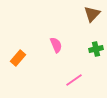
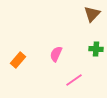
pink semicircle: moved 9 px down; rotated 133 degrees counterclockwise
green cross: rotated 16 degrees clockwise
orange rectangle: moved 2 px down
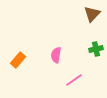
green cross: rotated 16 degrees counterclockwise
pink semicircle: moved 1 px down; rotated 14 degrees counterclockwise
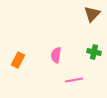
green cross: moved 2 px left, 3 px down; rotated 24 degrees clockwise
orange rectangle: rotated 14 degrees counterclockwise
pink line: rotated 24 degrees clockwise
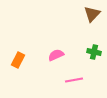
pink semicircle: rotated 56 degrees clockwise
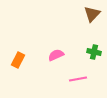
pink line: moved 4 px right, 1 px up
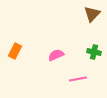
orange rectangle: moved 3 px left, 9 px up
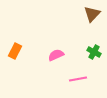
green cross: rotated 16 degrees clockwise
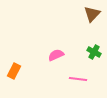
orange rectangle: moved 1 px left, 20 px down
pink line: rotated 18 degrees clockwise
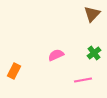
green cross: moved 1 px down; rotated 24 degrees clockwise
pink line: moved 5 px right, 1 px down; rotated 18 degrees counterclockwise
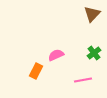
orange rectangle: moved 22 px right
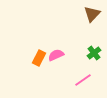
orange rectangle: moved 3 px right, 13 px up
pink line: rotated 24 degrees counterclockwise
